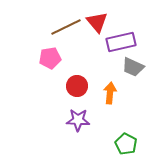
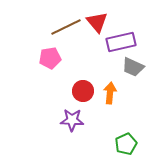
red circle: moved 6 px right, 5 px down
purple star: moved 6 px left
green pentagon: rotated 20 degrees clockwise
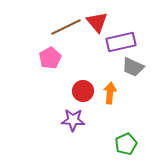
pink pentagon: rotated 20 degrees counterclockwise
purple star: moved 1 px right
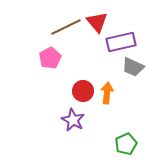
orange arrow: moved 3 px left
purple star: rotated 25 degrees clockwise
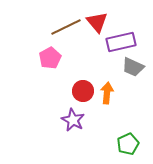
green pentagon: moved 2 px right
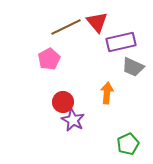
pink pentagon: moved 1 px left, 1 px down
red circle: moved 20 px left, 11 px down
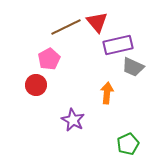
purple rectangle: moved 3 px left, 3 px down
red circle: moved 27 px left, 17 px up
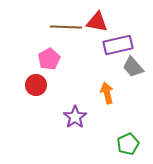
red triangle: rotated 40 degrees counterclockwise
brown line: rotated 28 degrees clockwise
gray trapezoid: rotated 25 degrees clockwise
orange arrow: rotated 20 degrees counterclockwise
purple star: moved 2 px right, 3 px up; rotated 10 degrees clockwise
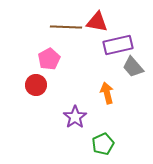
green pentagon: moved 25 px left
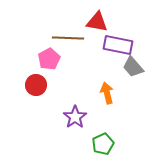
brown line: moved 2 px right, 11 px down
purple rectangle: rotated 24 degrees clockwise
